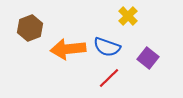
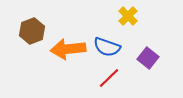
brown hexagon: moved 2 px right, 3 px down
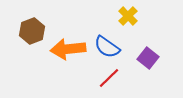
blue semicircle: rotated 16 degrees clockwise
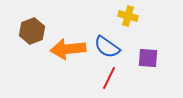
yellow cross: rotated 30 degrees counterclockwise
purple square: rotated 35 degrees counterclockwise
red line: rotated 20 degrees counterclockwise
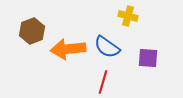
red line: moved 6 px left, 4 px down; rotated 10 degrees counterclockwise
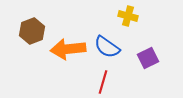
purple square: rotated 30 degrees counterclockwise
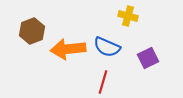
blue semicircle: rotated 12 degrees counterclockwise
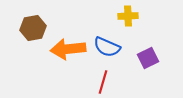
yellow cross: rotated 18 degrees counterclockwise
brown hexagon: moved 1 px right, 3 px up; rotated 10 degrees clockwise
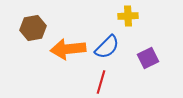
blue semicircle: rotated 68 degrees counterclockwise
red line: moved 2 px left
